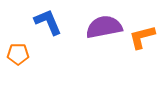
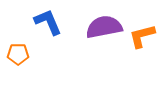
orange L-shape: moved 1 px up
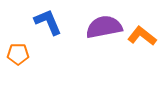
orange L-shape: rotated 52 degrees clockwise
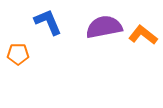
orange L-shape: moved 1 px right, 1 px up
